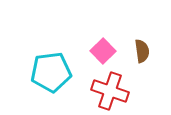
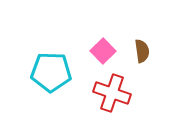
cyan pentagon: rotated 9 degrees clockwise
red cross: moved 2 px right, 2 px down
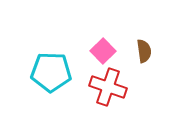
brown semicircle: moved 2 px right
red cross: moved 4 px left, 6 px up
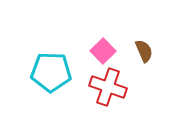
brown semicircle: rotated 15 degrees counterclockwise
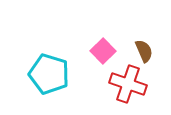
cyan pentagon: moved 2 px left, 2 px down; rotated 15 degrees clockwise
red cross: moved 20 px right, 3 px up
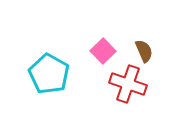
cyan pentagon: rotated 12 degrees clockwise
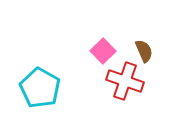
cyan pentagon: moved 9 px left, 14 px down
red cross: moved 3 px left, 3 px up
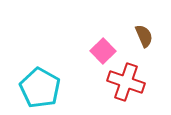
brown semicircle: moved 15 px up
red cross: moved 1 px right, 1 px down
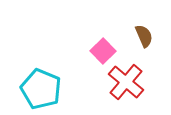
red cross: rotated 21 degrees clockwise
cyan pentagon: moved 1 px right, 1 px down; rotated 6 degrees counterclockwise
